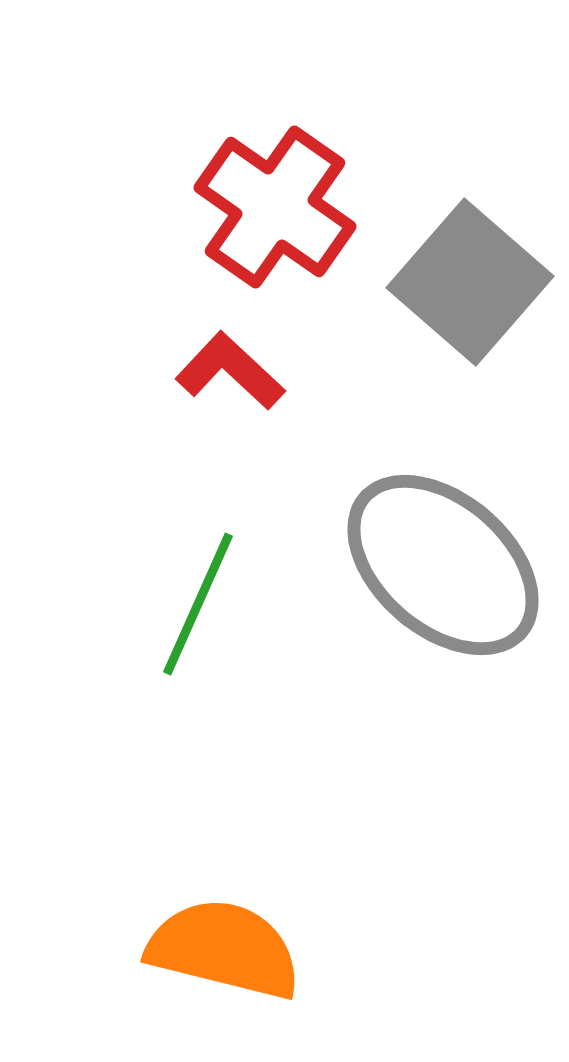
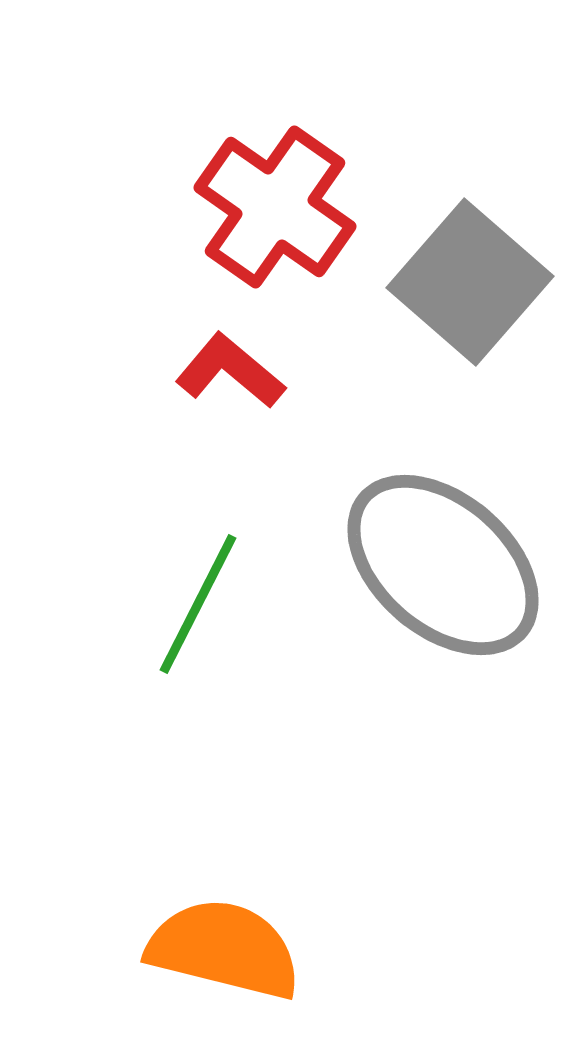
red L-shape: rotated 3 degrees counterclockwise
green line: rotated 3 degrees clockwise
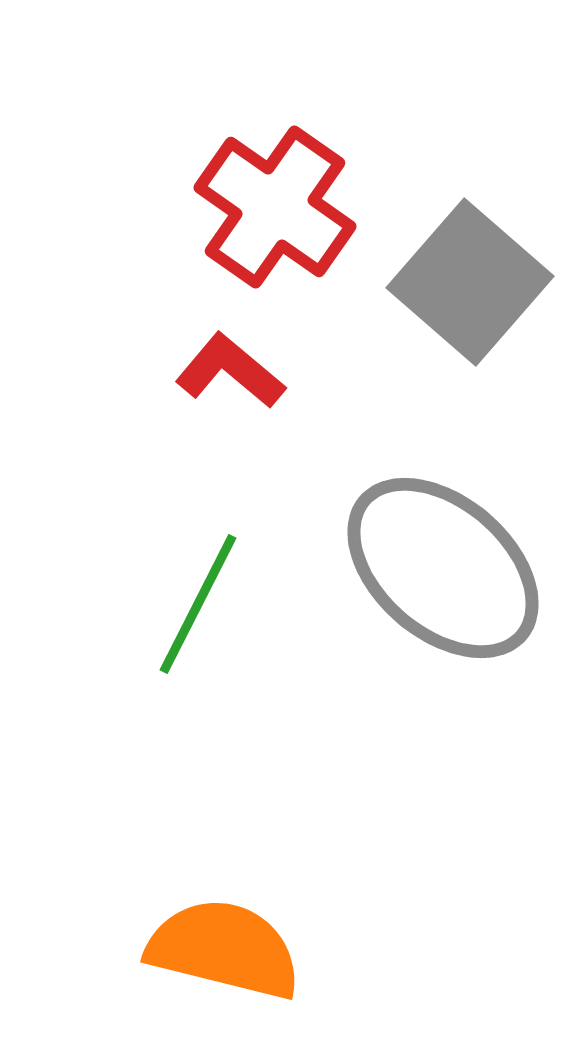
gray ellipse: moved 3 px down
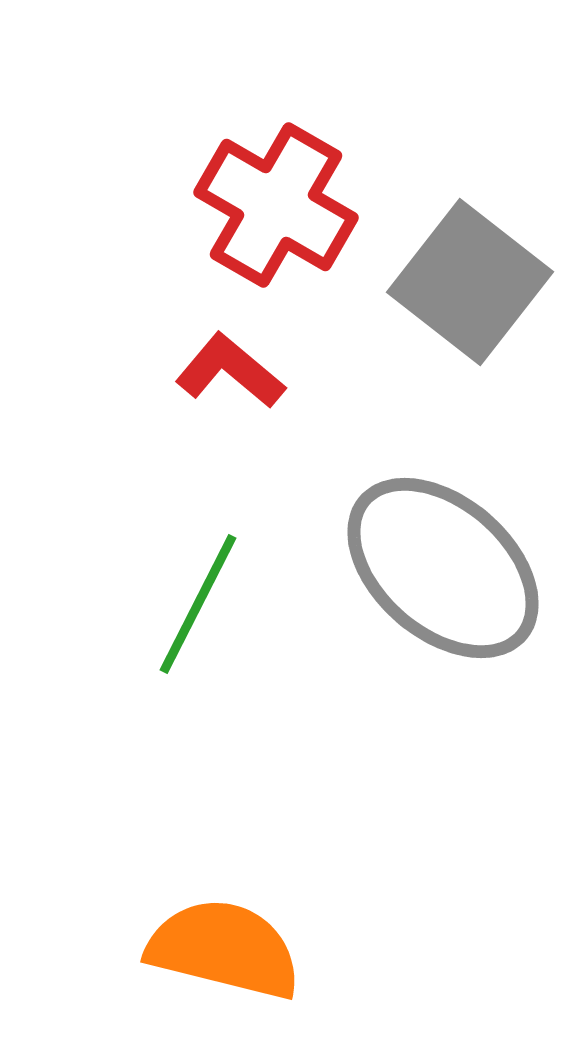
red cross: moved 1 px right, 2 px up; rotated 5 degrees counterclockwise
gray square: rotated 3 degrees counterclockwise
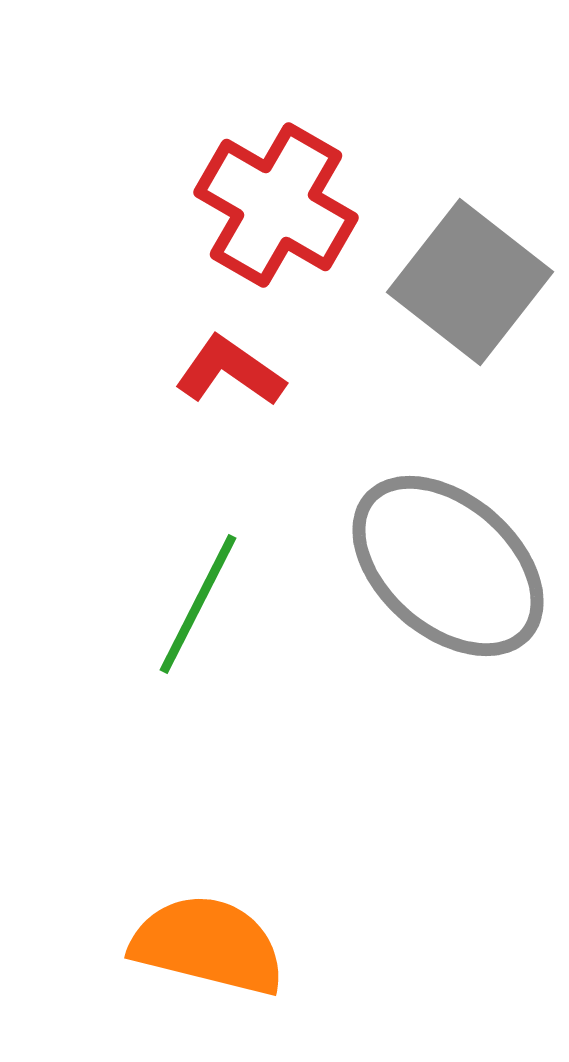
red L-shape: rotated 5 degrees counterclockwise
gray ellipse: moved 5 px right, 2 px up
orange semicircle: moved 16 px left, 4 px up
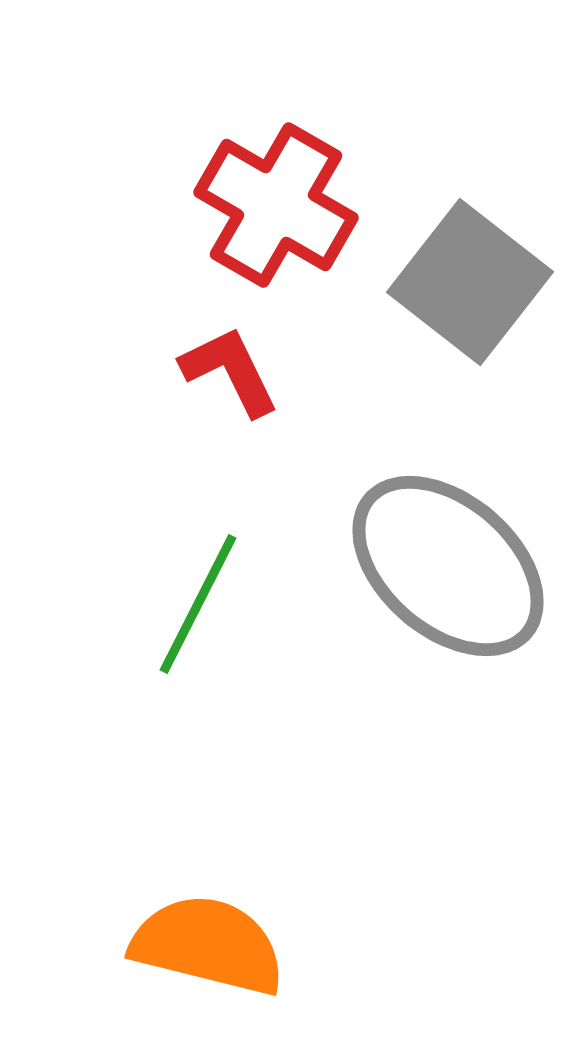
red L-shape: rotated 29 degrees clockwise
